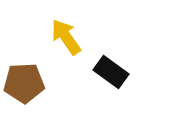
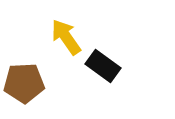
black rectangle: moved 8 px left, 6 px up
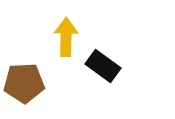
yellow arrow: rotated 36 degrees clockwise
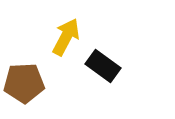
yellow arrow: rotated 27 degrees clockwise
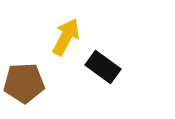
black rectangle: moved 1 px down
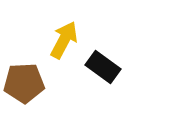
yellow arrow: moved 2 px left, 3 px down
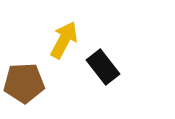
black rectangle: rotated 16 degrees clockwise
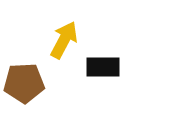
black rectangle: rotated 52 degrees counterclockwise
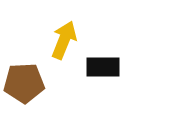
yellow arrow: rotated 6 degrees counterclockwise
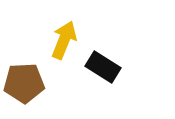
black rectangle: rotated 32 degrees clockwise
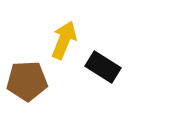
brown pentagon: moved 3 px right, 2 px up
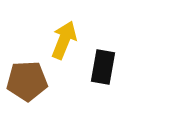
black rectangle: rotated 68 degrees clockwise
